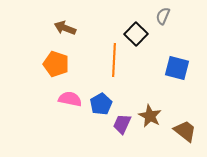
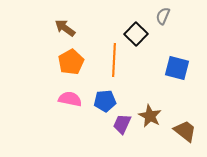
brown arrow: rotated 15 degrees clockwise
orange pentagon: moved 15 px right, 2 px up; rotated 25 degrees clockwise
blue pentagon: moved 4 px right, 3 px up; rotated 25 degrees clockwise
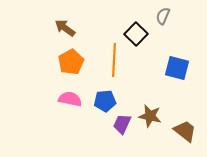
brown star: rotated 15 degrees counterclockwise
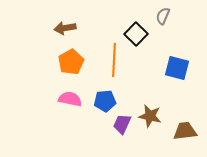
brown arrow: rotated 45 degrees counterclockwise
brown trapezoid: rotated 45 degrees counterclockwise
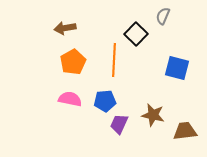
orange pentagon: moved 2 px right
brown star: moved 3 px right, 1 px up
purple trapezoid: moved 3 px left
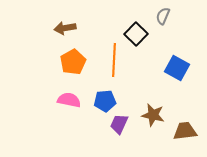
blue square: rotated 15 degrees clockwise
pink semicircle: moved 1 px left, 1 px down
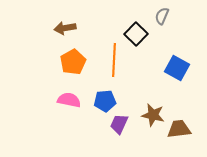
gray semicircle: moved 1 px left
brown trapezoid: moved 6 px left, 2 px up
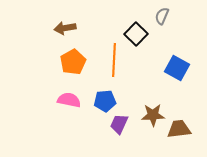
brown star: rotated 15 degrees counterclockwise
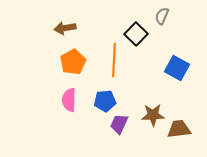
pink semicircle: rotated 100 degrees counterclockwise
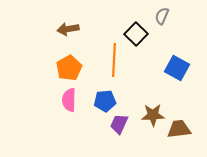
brown arrow: moved 3 px right, 1 px down
orange pentagon: moved 4 px left, 6 px down
